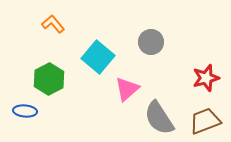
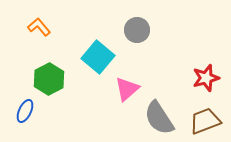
orange L-shape: moved 14 px left, 3 px down
gray circle: moved 14 px left, 12 px up
blue ellipse: rotated 70 degrees counterclockwise
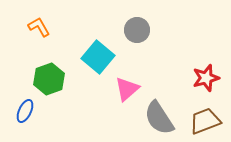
orange L-shape: rotated 10 degrees clockwise
green hexagon: rotated 8 degrees clockwise
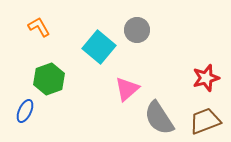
cyan square: moved 1 px right, 10 px up
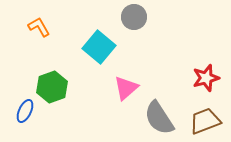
gray circle: moved 3 px left, 13 px up
green hexagon: moved 3 px right, 8 px down
pink triangle: moved 1 px left, 1 px up
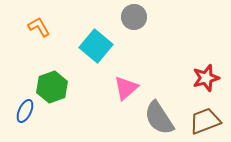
cyan square: moved 3 px left, 1 px up
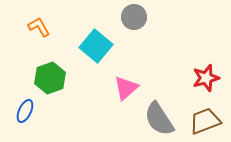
green hexagon: moved 2 px left, 9 px up
gray semicircle: moved 1 px down
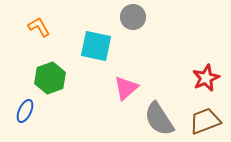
gray circle: moved 1 px left
cyan square: rotated 28 degrees counterclockwise
red star: rotated 8 degrees counterclockwise
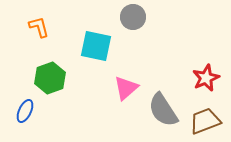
orange L-shape: rotated 15 degrees clockwise
gray semicircle: moved 4 px right, 9 px up
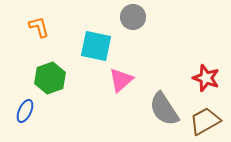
red star: rotated 28 degrees counterclockwise
pink triangle: moved 5 px left, 8 px up
gray semicircle: moved 1 px right, 1 px up
brown trapezoid: rotated 8 degrees counterclockwise
